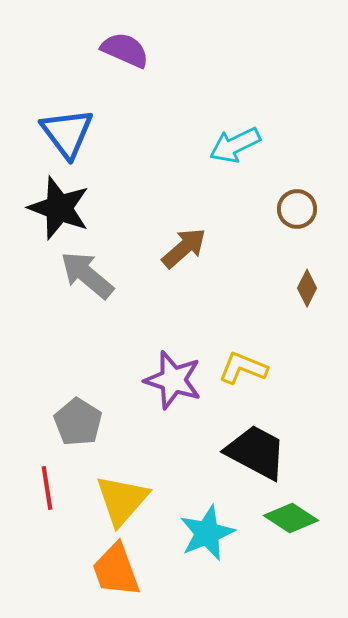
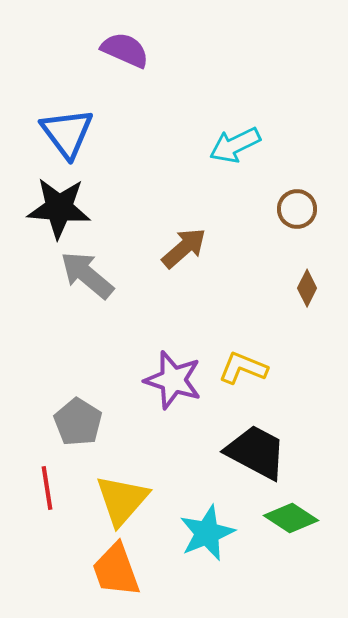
black star: rotated 16 degrees counterclockwise
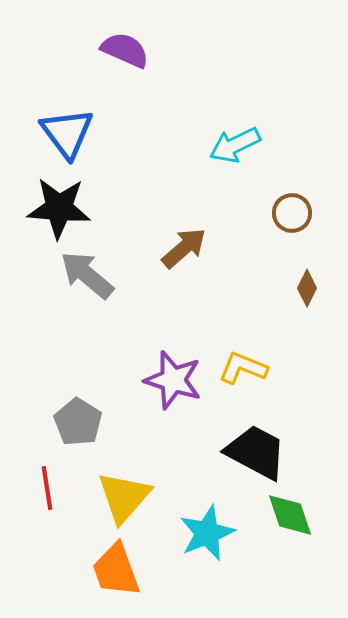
brown circle: moved 5 px left, 4 px down
yellow triangle: moved 2 px right, 3 px up
green diamond: moved 1 px left, 3 px up; rotated 38 degrees clockwise
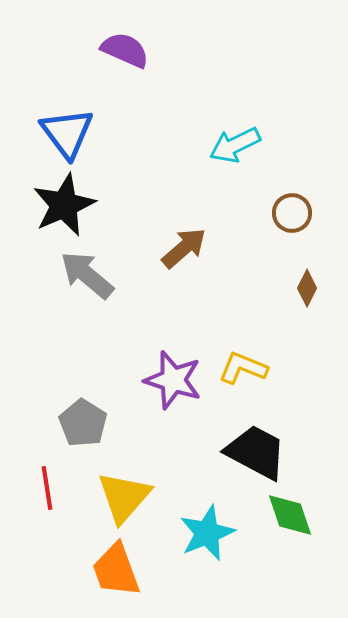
black star: moved 5 px right, 3 px up; rotated 28 degrees counterclockwise
gray pentagon: moved 5 px right, 1 px down
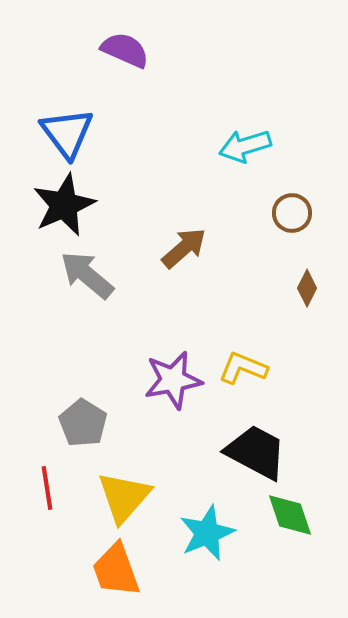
cyan arrow: moved 10 px right, 1 px down; rotated 9 degrees clockwise
purple star: rotated 28 degrees counterclockwise
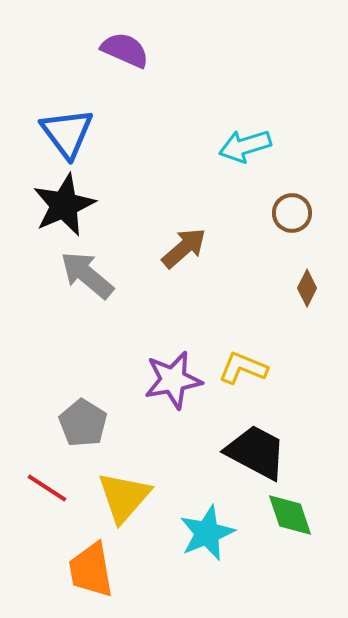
red line: rotated 48 degrees counterclockwise
orange trapezoid: moved 25 px left; rotated 10 degrees clockwise
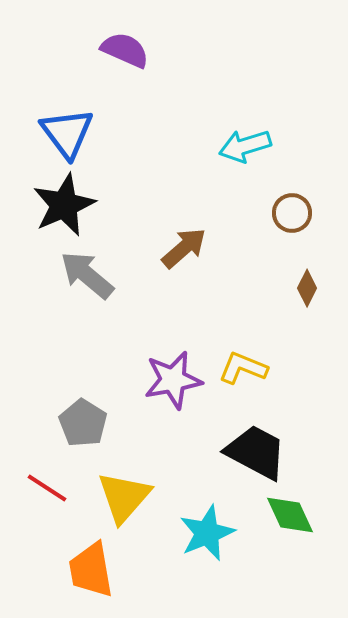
green diamond: rotated 6 degrees counterclockwise
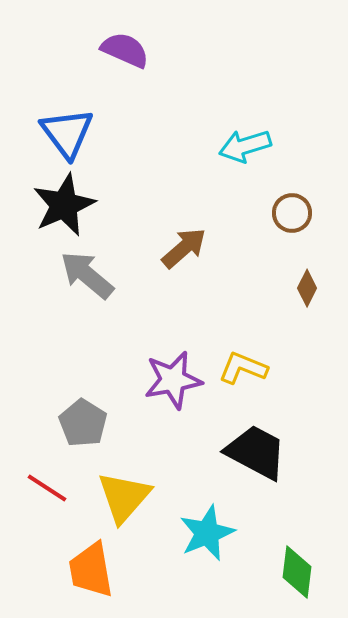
green diamond: moved 7 px right, 57 px down; rotated 32 degrees clockwise
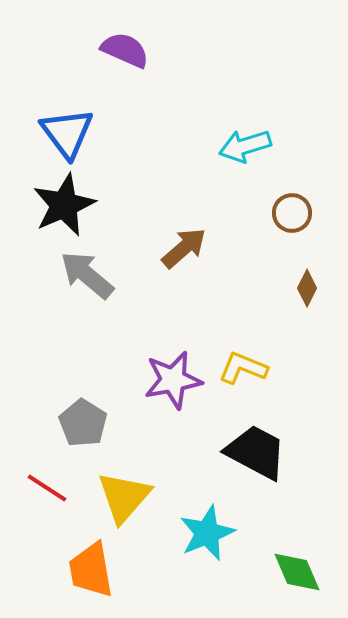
green diamond: rotated 30 degrees counterclockwise
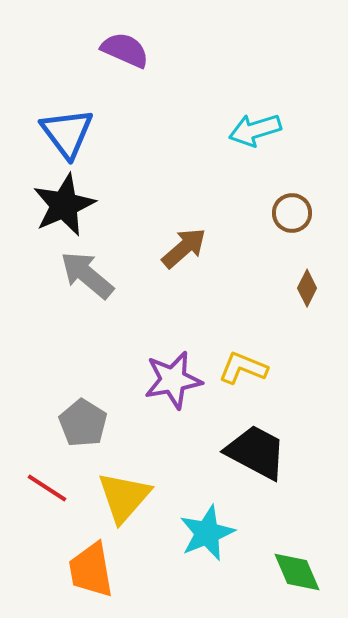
cyan arrow: moved 10 px right, 16 px up
